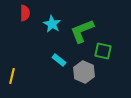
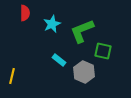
cyan star: rotated 18 degrees clockwise
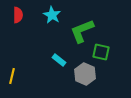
red semicircle: moved 7 px left, 2 px down
cyan star: moved 9 px up; rotated 18 degrees counterclockwise
green square: moved 2 px left, 1 px down
gray hexagon: moved 1 px right, 2 px down
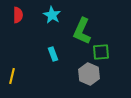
green L-shape: rotated 44 degrees counterclockwise
green square: rotated 18 degrees counterclockwise
cyan rectangle: moved 6 px left, 6 px up; rotated 32 degrees clockwise
gray hexagon: moved 4 px right
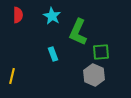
cyan star: moved 1 px down
green L-shape: moved 4 px left, 1 px down
gray hexagon: moved 5 px right, 1 px down
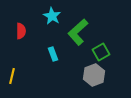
red semicircle: moved 3 px right, 16 px down
green L-shape: rotated 24 degrees clockwise
green square: rotated 24 degrees counterclockwise
gray hexagon: rotated 15 degrees clockwise
